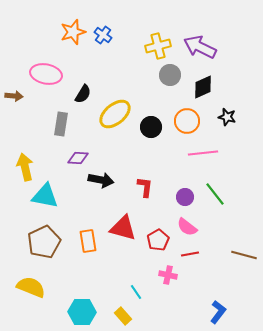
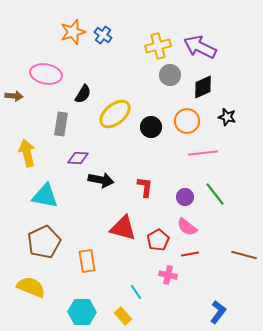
yellow arrow: moved 2 px right, 14 px up
orange rectangle: moved 1 px left, 20 px down
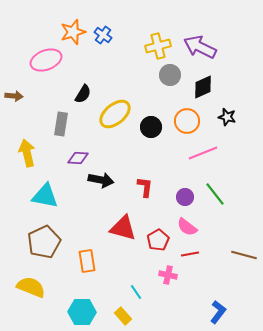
pink ellipse: moved 14 px up; rotated 32 degrees counterclockwise
pink line: rotated 16 degrees counterclockwise
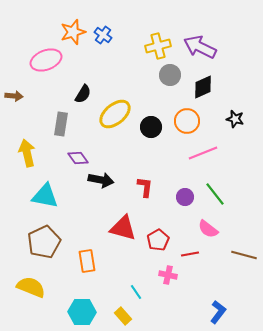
black star: moved 8 px right, 2 px down
purple diamond: rotated 50 degrees clockwise
pink semicircle: moved 21 px right, 2 px down
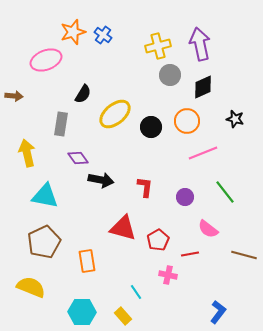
purple arrow: moved 3 px up; rotated 52 degrees clockwise
green line: moved 10 px right, 2 px up
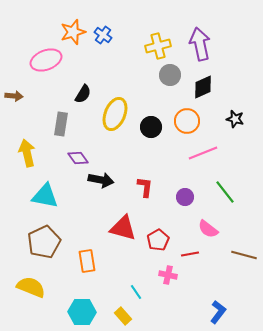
yellow ellipse: rotated 28 degrees counterclockwise
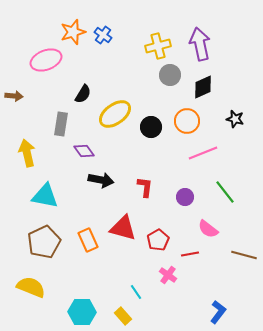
yellow ellipse: rotated 32 degrees clockwise
purple diamond: moved 6 px right, 7 px up
orange rectangle: moved 1 px right, 21 px up; rotated 15 degrees counterclockwise
pink cross: rotated 24 degrees clockwise
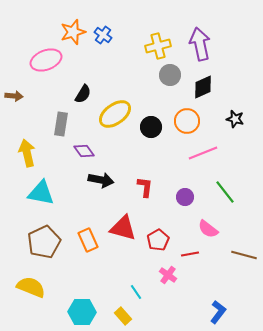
cyan triangle: moved 4 px left, 3 px up
